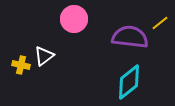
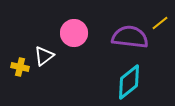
pink circle: moved 14 px down
yellow cross: moved 1 px left, 2 px down
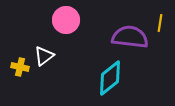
yellow line: rotated 42 degrees counterclockwise
pink circle: moved 8 px left, 13 px up
cyan diamond: moved 19 px left, 4 px up
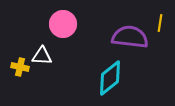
pink circle: moved 3 px left, 4 px down
white triangle: moved 2 px left; rotated 40 degrees clockwise
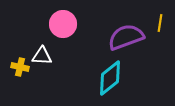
purple semicircle: moved 4 px left; rotated 27 degrees counterclockwise
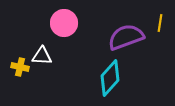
pink circle: moved 1 px right, 1 px up
cyan diamond: rotated 9 degrees counterclockwise
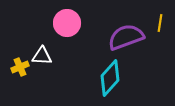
pink circle: moved 3 px right
yellow cross: rotated 36 degrees counterclockwise
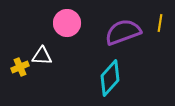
purple semicircle: moved 3 px left, 5 px up
